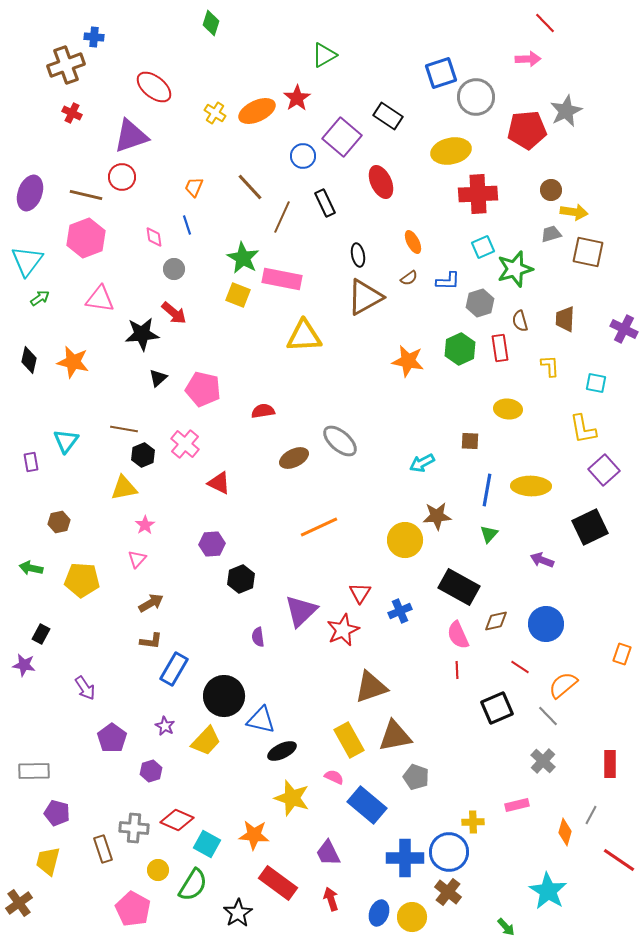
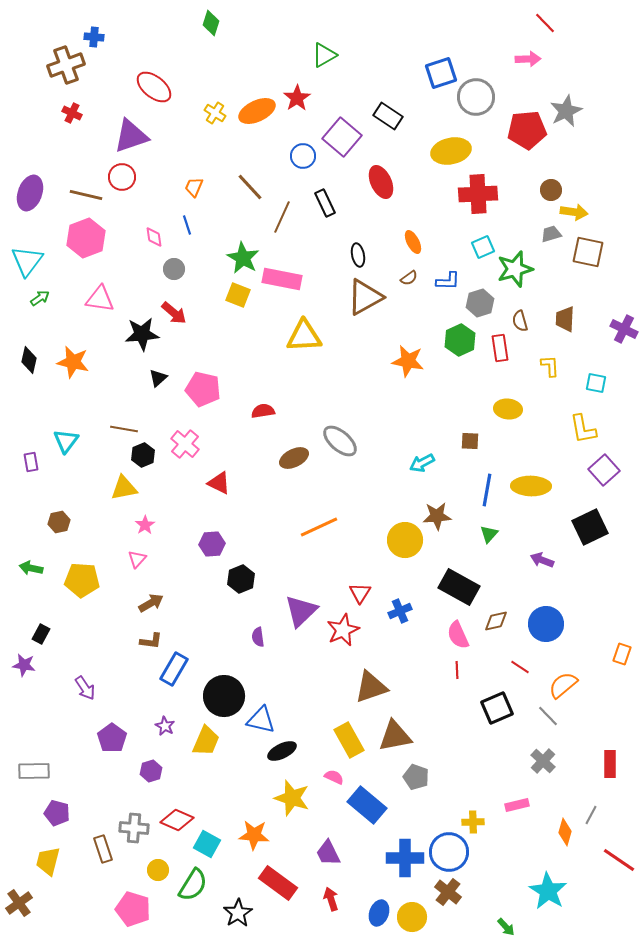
green hexagon at (460, 349): moved 9 px up
yellow trapezoid at (206, 741): rotated 20 degrees counterclockwise
pink pentagon at (133, 909): rotated 12 degrees counterclockwise
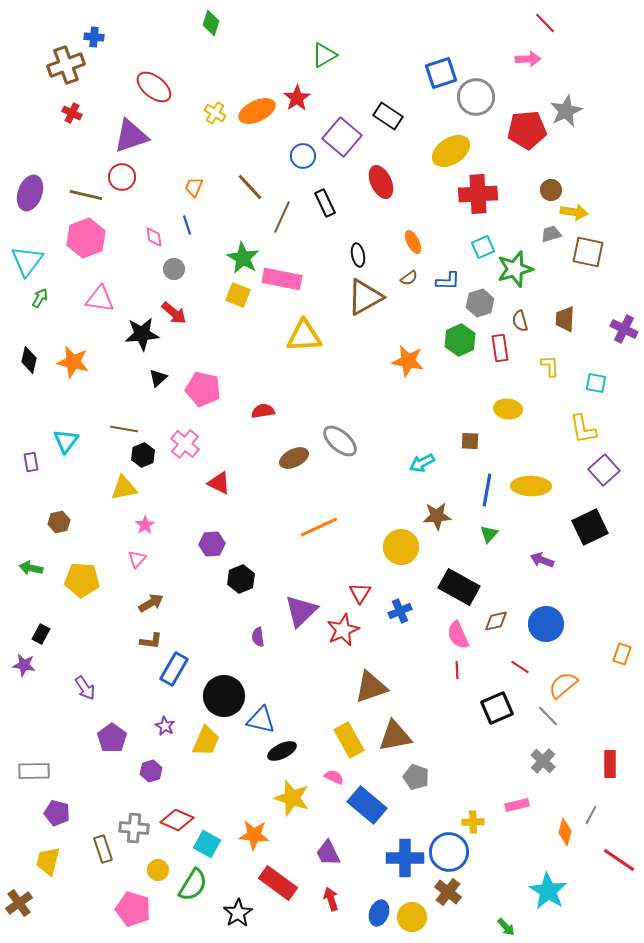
yellow ellipse at (451, 151): rotated 21 degrees counterclockwise
green arrow at (40, 298): rotated 24 degrees counterclockwise
yellow circle at (405, 540): moved 4 px left, 7 px down
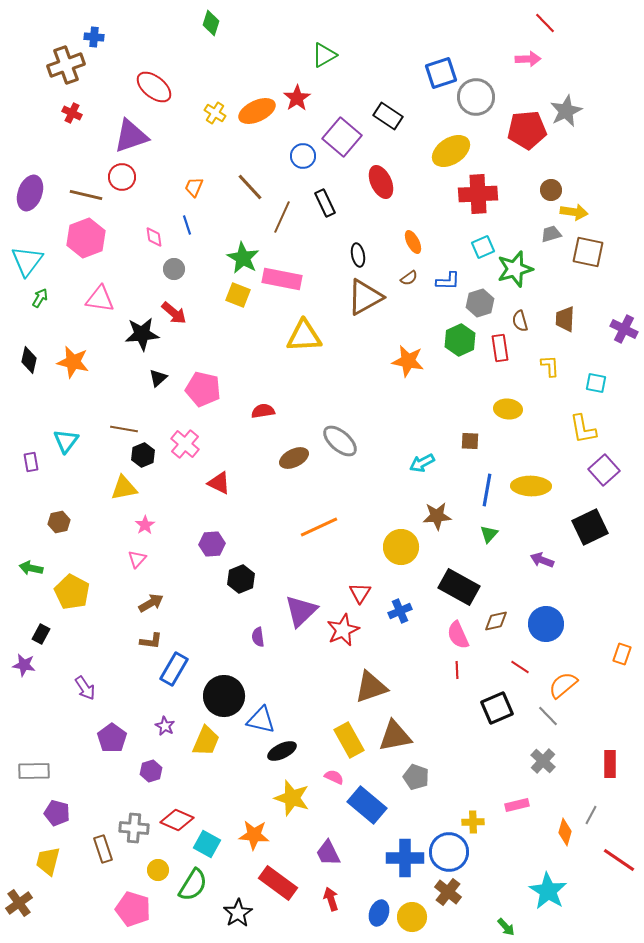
yellow pentagon at (82, 580): moved 10 px left, 12 px down; rotated 24 degrees clockwise
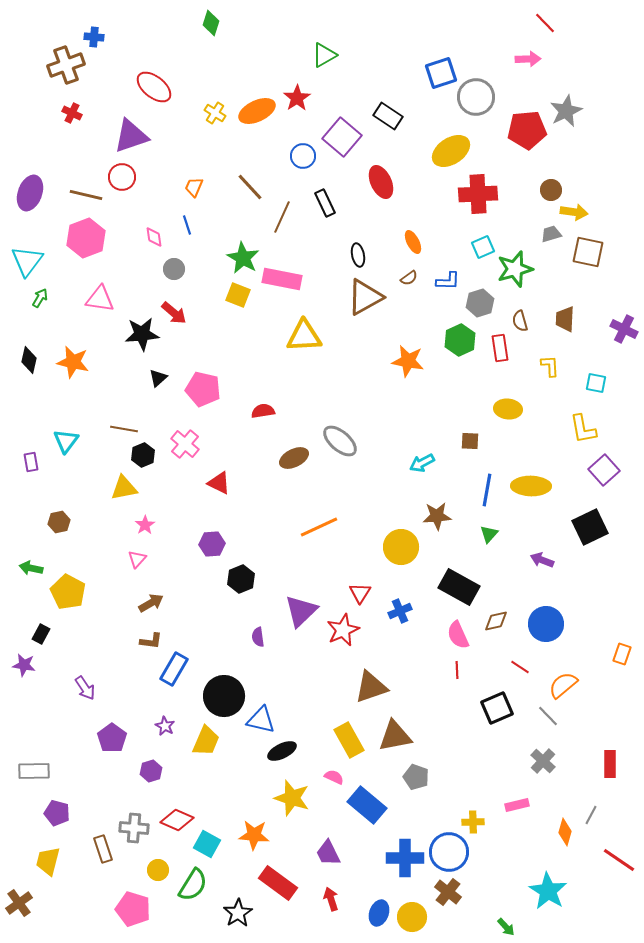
yellow pentagon at (72, 592): moved 4 px left
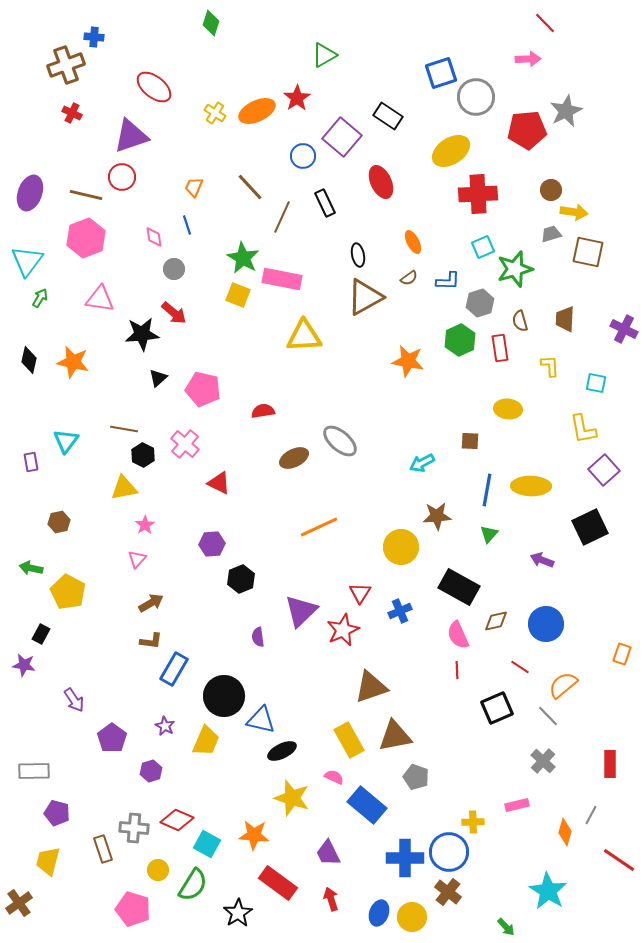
black hexagon at (143, 455): rotated 10 degrees counterclockwise
purple arrow at (85, 688): moved 11 px left, 12 px down
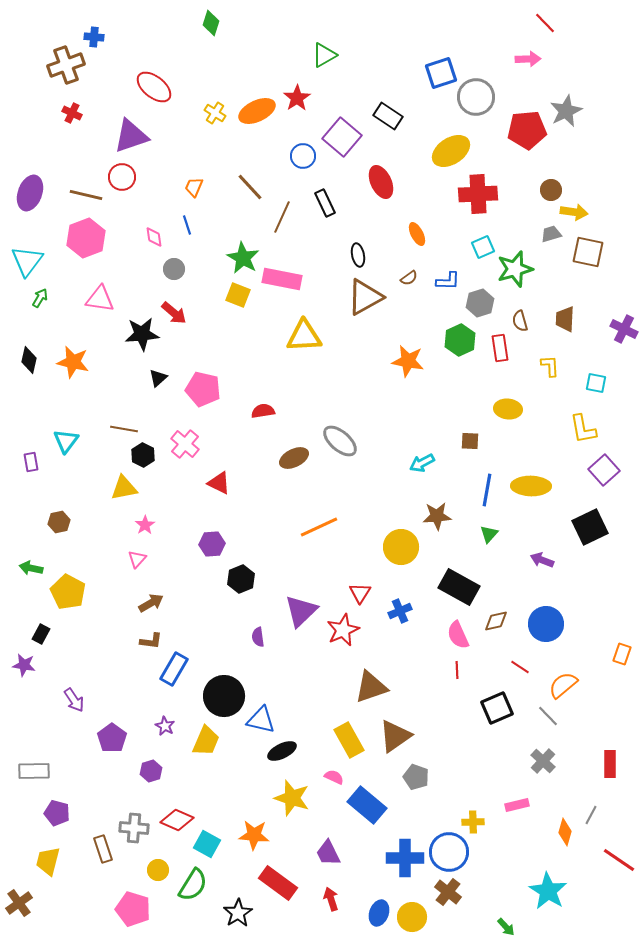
orange ellipse at (413, 242): moved 4 px right, 8 px up
brown triangle at (395, 736): rotated 24 degrees counterclockwise
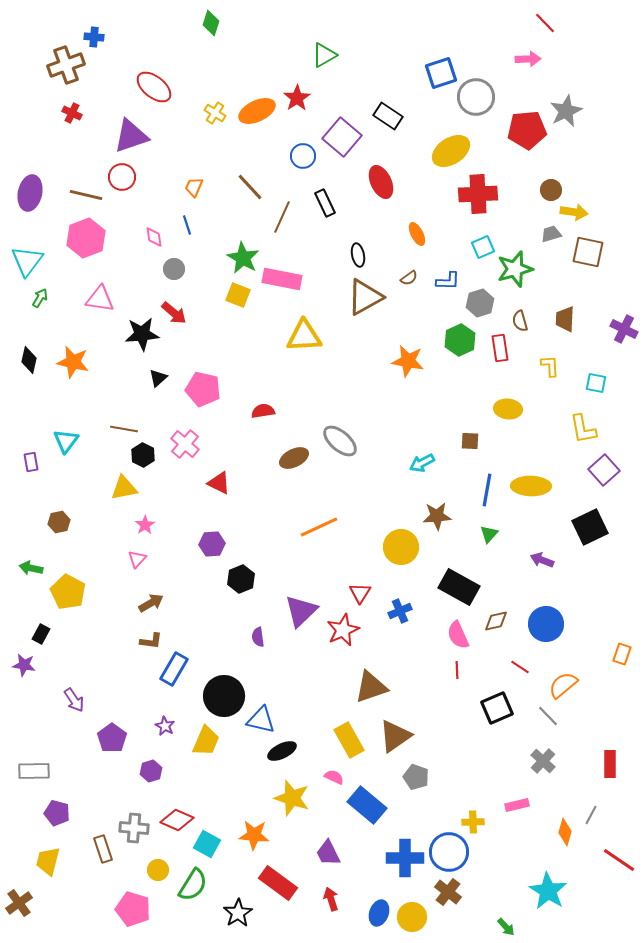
purple ellipse at (30, 193): rotated 8 degrees counterclockwise
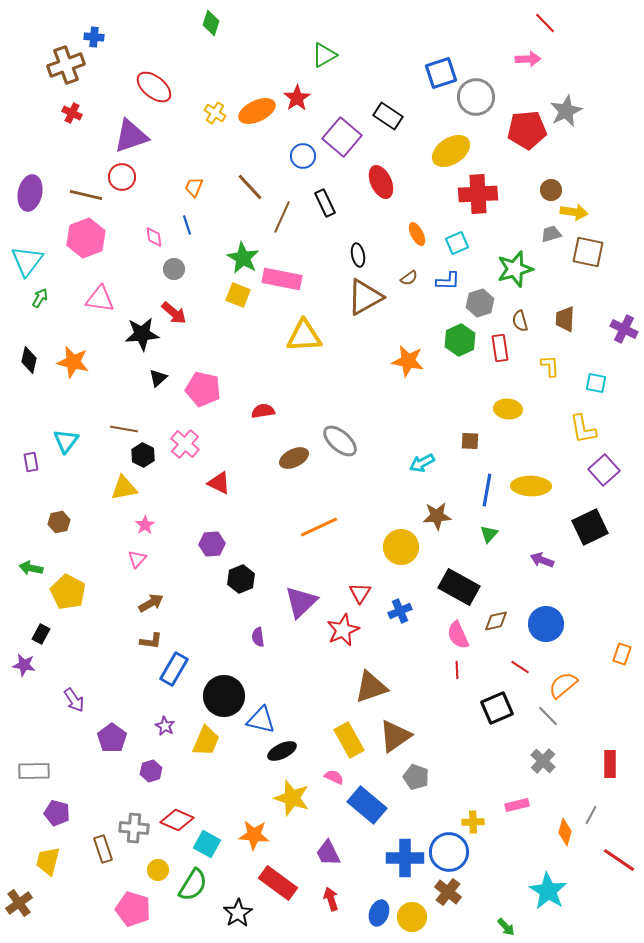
cyan square at (483, 247): moved 26 px left, 4 px up
purple triangle at (301, 611): moved 9 px up
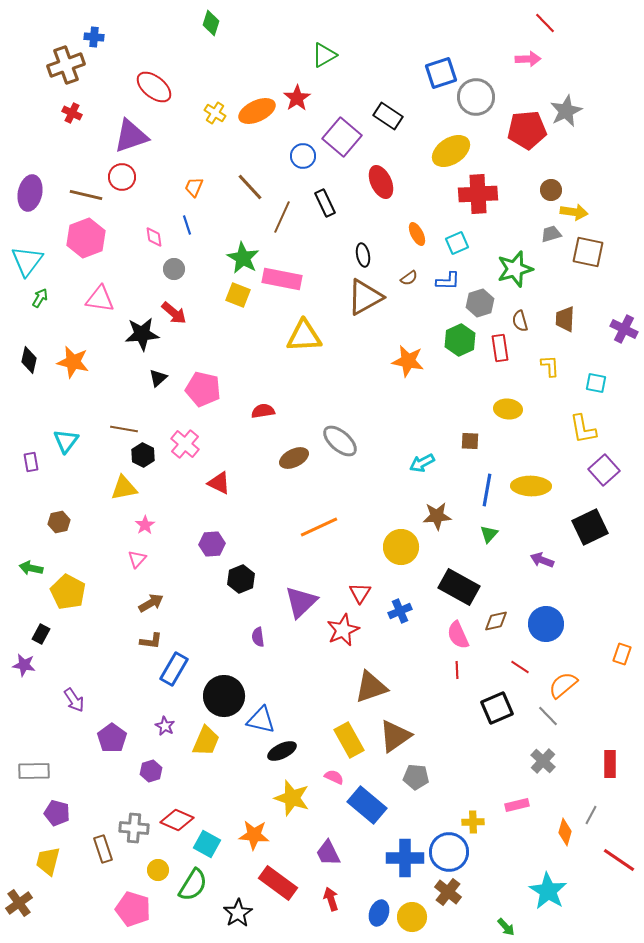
black ellipse at (358, 255): moved 5 px right
gray pentagon at (416, 777): rotated 15 degrees counterclockwise
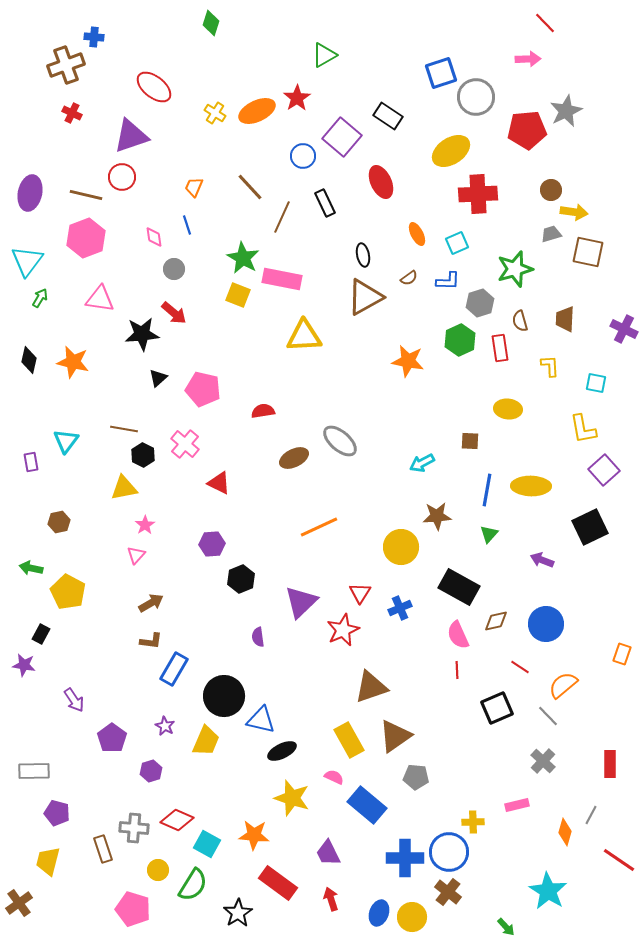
pink triangle at (137, 559): moved 1 px left, 4 px up
blue cross at (400, 611): moved 3 px up
